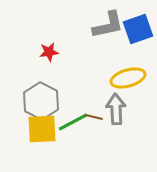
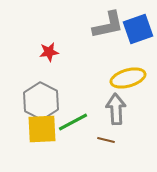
brown line: moved 12 px right, 23 px down
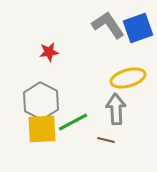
gray L-shape: rotated 112 degrees counterclockwise
blue square: moved 1 px up
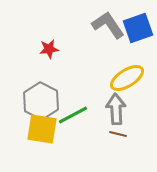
red star: moved 3 px up
yellow ellipse: moved 1 px left; rotated 16 degrees counterclockwise
green line: moved 7 px up
yellow square: rotated 12 degrees clockwise
brown line: moved 12 px right, 6 px up
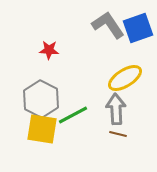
red star: moved 1 px down; rotated 12 degrees clockwise
yellow ellipse: moved 2 px left
gray hexagon: moved 2 px up
